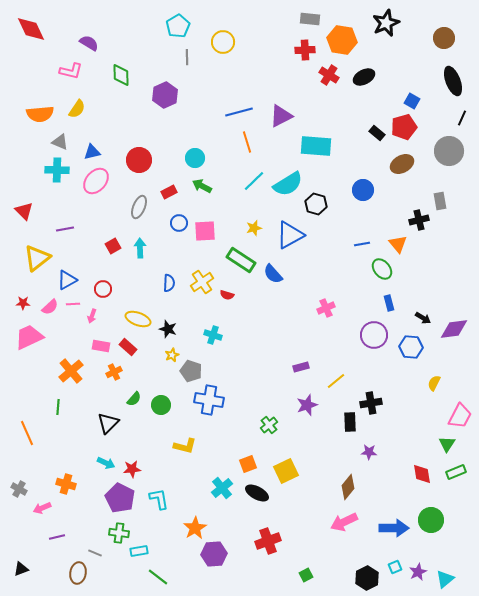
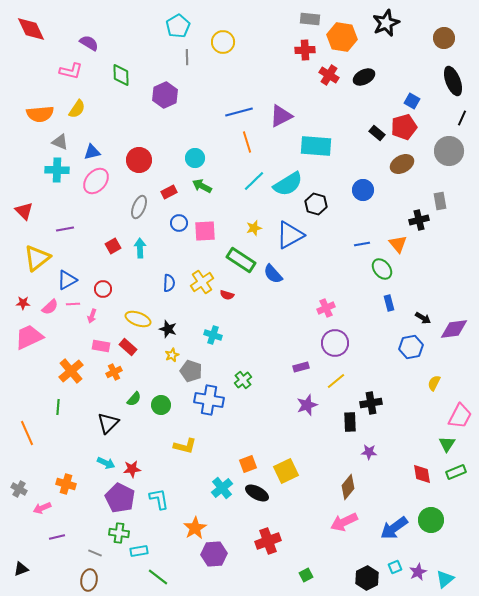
orange hexagon at (342, 40): moved 3 px up
purple circle at (374, 335): moved 39 px left, 8 px down
blue hexagon at (411, 347): rotated 15 degrees counterclockwise
green cross at (269, 425): moved 26 px left, 45 px up
blue arrow at (394, 528): rotated 144 degrees clockwise
brown ellipse at (78, 573): moved 11 px right, 7 px down
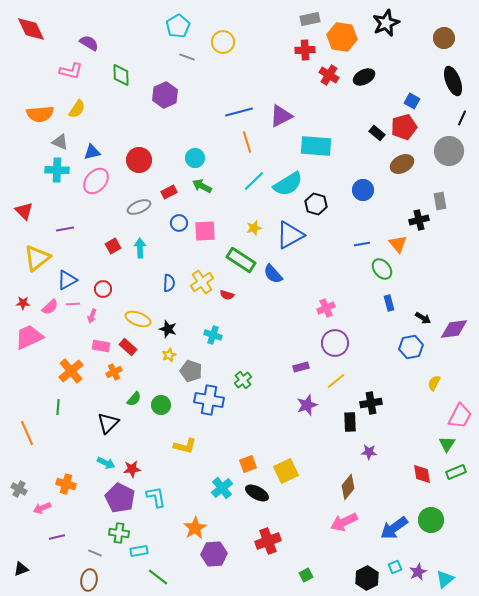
gray rectangle at (310, 19): rotated 18 degrees counterclockwise
gray line at (187, 57): rotated 70 degrees counterclockwise
gray ellipse at (139, 207): rotated 45 degrees clockwise
yellow star at (172, 355): moved 3 px left
cyan L-shape at (159, 499): moved 3 px left, 2 px up
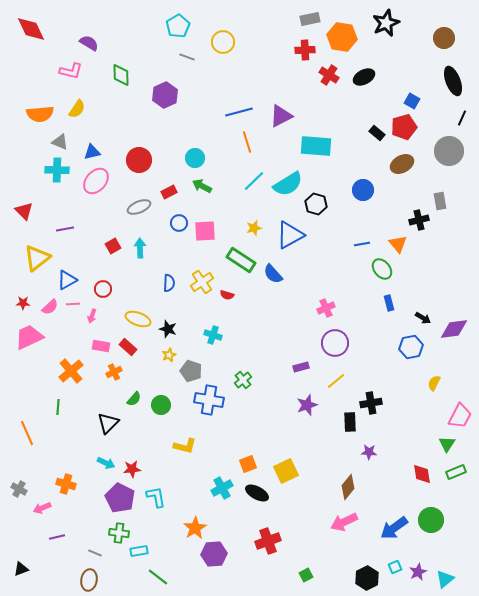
cyan cross at (222, 488): rotated 10 degrees clockwise
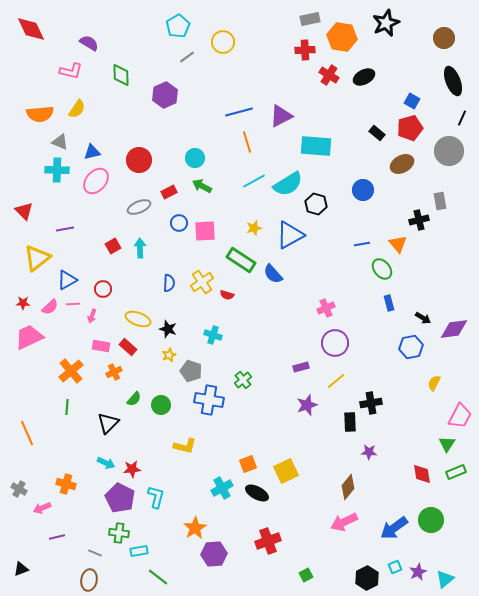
gray line at (187, 57): rotated 56 degrees counterclockwise
red pentagon at (404, 127): moved 6 px right, 1 px down
cyan line at (254, 181): rotated 15 degrees clockwise
green line at (58, 407): moved 9 px right
cyan L-shape at (156, 497): rotated 25 degrees clockwise
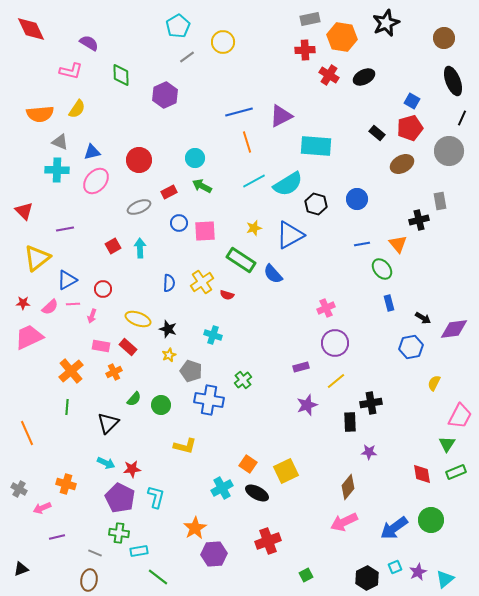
blue circle at (363, 190): moved 6 px left, 9 px down
orange square at (248, 464): rotated 36 degrees counterclockwise
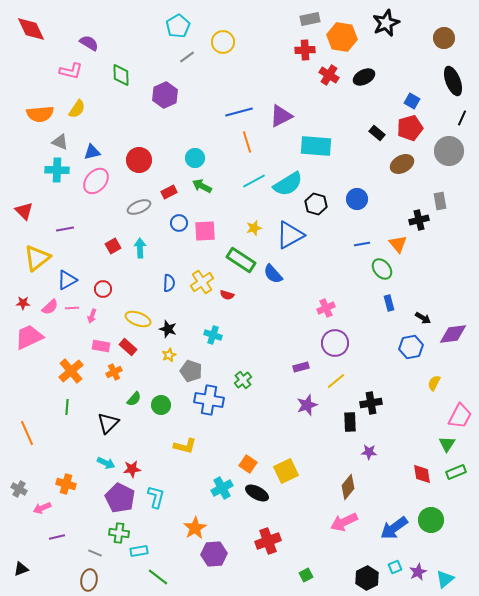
pink line at (73, 304): moved 1 px left, 4 px down
purple diamond at (454, 329): moved 1 px left, 5 px down
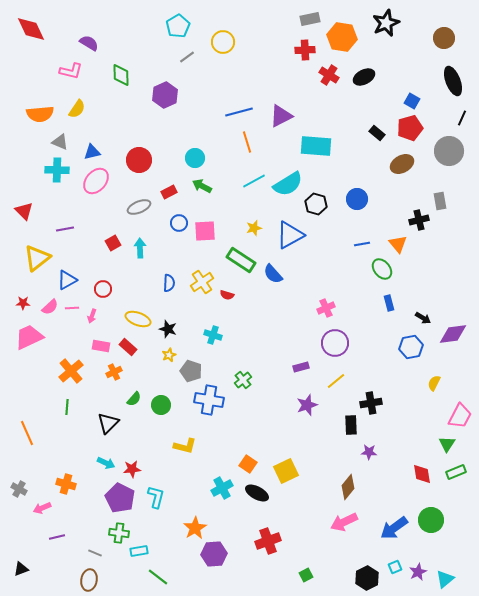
red square at (113, 246): moved 3 px up
black rectangle at (350, 422): moved 1 px right, 3 px down
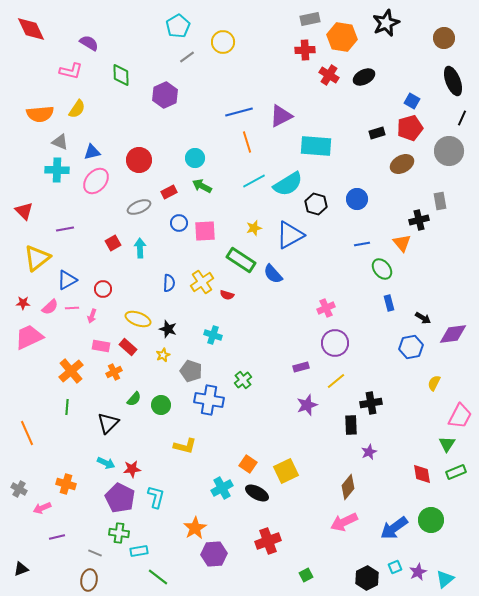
black rectangle at (377, 133): rotated 56 degrees counterclockwise
orange triangle at (398, 244): moved 4 px right, 1 px up
yellow star at (169, 355): moved 6 px left
purple star at (369, 452): rotated 28 degrees counterclockwise
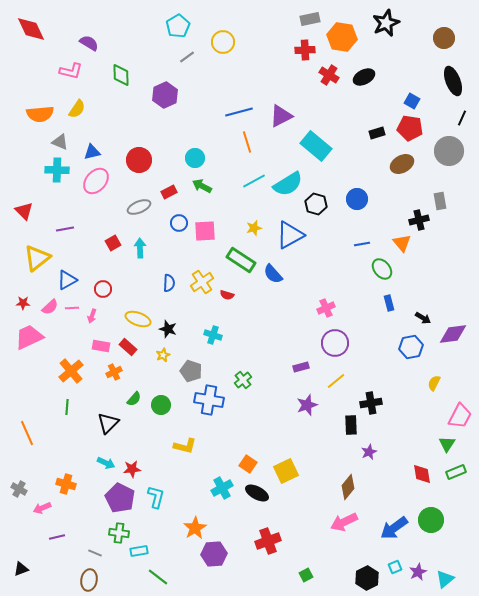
red pentagon at (410, 128): rotated 25 degrees clockwise
cyan rectangle at (316, 146): rotated 36 degrees clockwise
